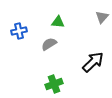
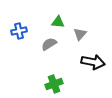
gray triangle: moved 22 px left, 17 px down
black arrow: rotated 55 degrees clockwise
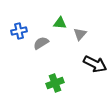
green triangle: moved 2 px right, 1 px down
gray semicircle: moved 8 px left, 1 px up
black arrow: moved 2 px right, 2 px down; rotated 15 degrees clockwise
green cross: moved 1 px right, 1 px up
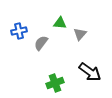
gray semicircle: rotated 21 degrees counterclockwise
black arrow: moved 5 px left, 8 px down; rotated 10 degrees clockwise
